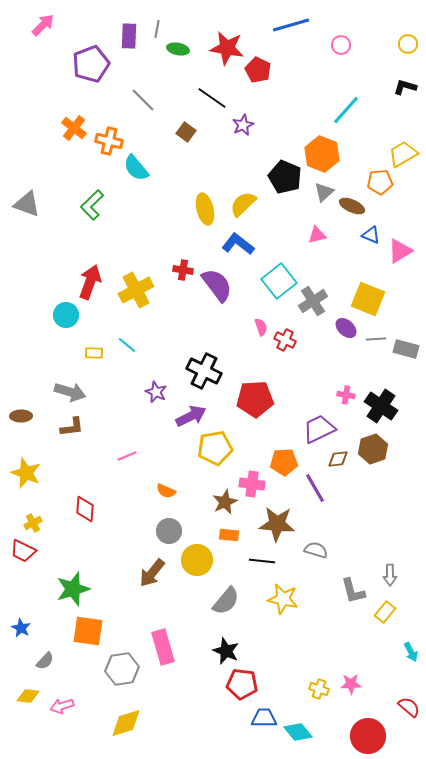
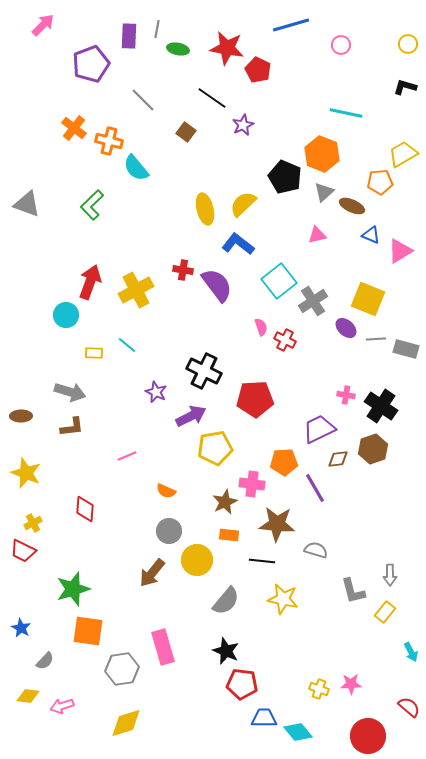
cyan line at (346, 110): moved 3 px down; rotated 60 degrees clockwise
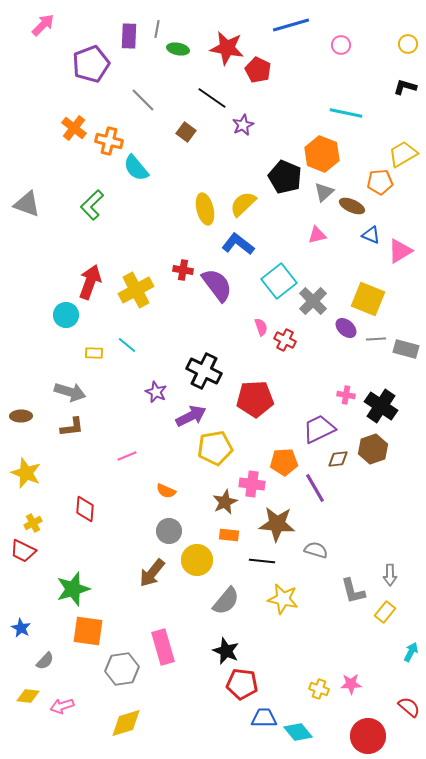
gray cross at (313, 301): rotated 12 degrees counterclockwise
cyan arrow at (411, 652): rotated 126 degrees counterclockwise
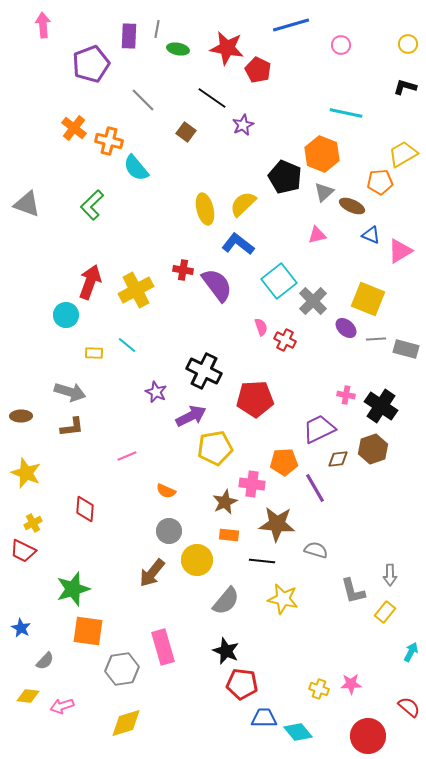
pink arrow at (43, 25): rotated 50 degrees counterclockwise
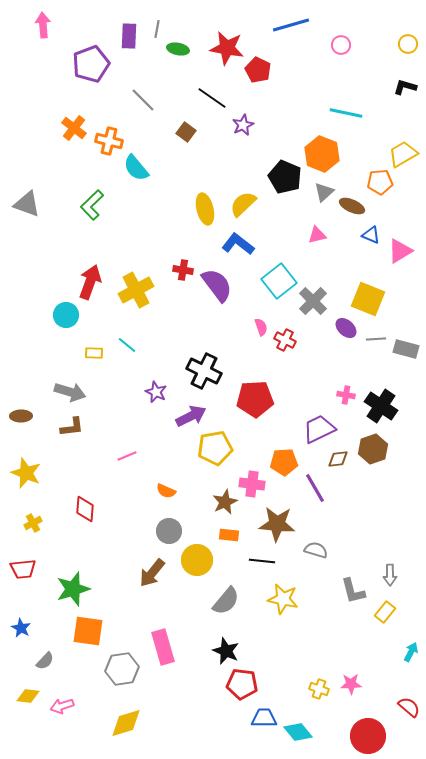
red trapezoid at (23, 551): moved 18 px down; rotated 32 degrees counterclockwise
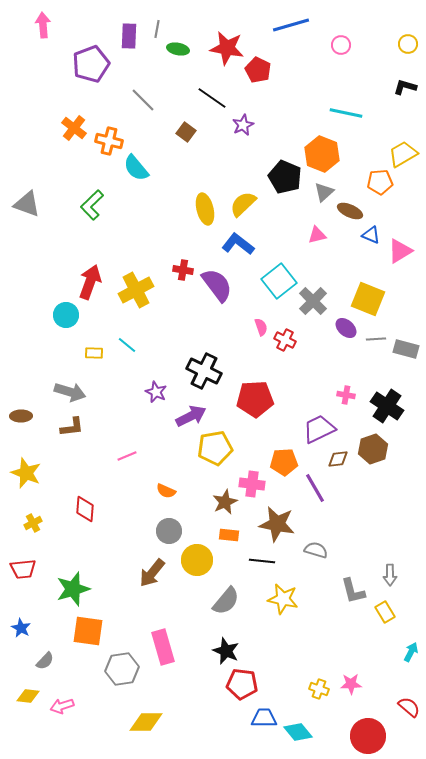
brown ellipse at (352, 206): moved 2 px left, 5 px down
black cross at (381, 406): moved 6 px right
brown star at (277, 524): rotated 6 degrees clockwise
yellow rectangle at (385, 612): rotated 70 degrees counterclockwise
yellow diamond at (126, 723): moved 20 px right, 1 px up; rotated 16 degrees clockwise
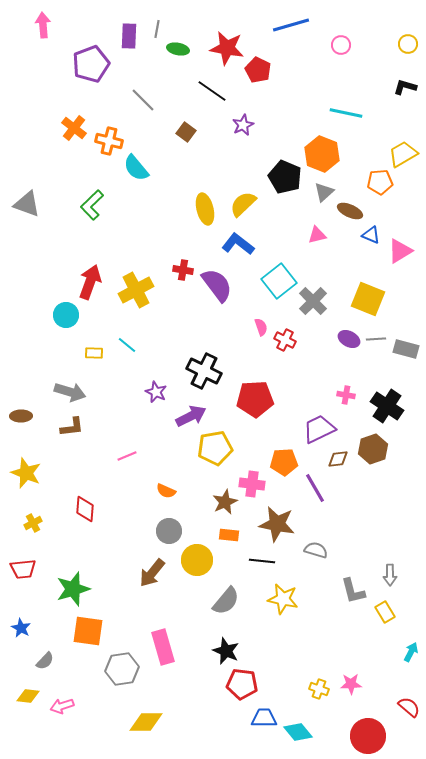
black line at (212, 98): moved 7 px up
purple ellipse at (346, 328): moved 3 px right, 11 px down; rotated 15 degrees counterclockwise
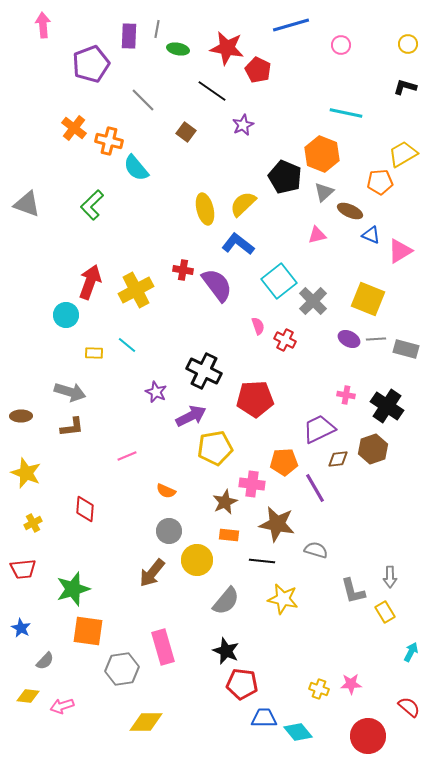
pink semicircle at (261, 327): moved 3 px left, 1 px up
gray arrow at (390, 575): moved 2 px down
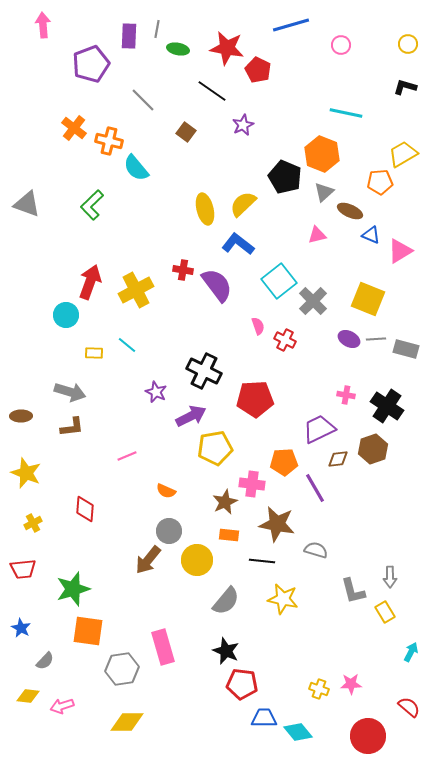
brown arrow at (152, 573): moved 4 px left, 13 px up
yellow diamond at (146, 722): moved 19 px left
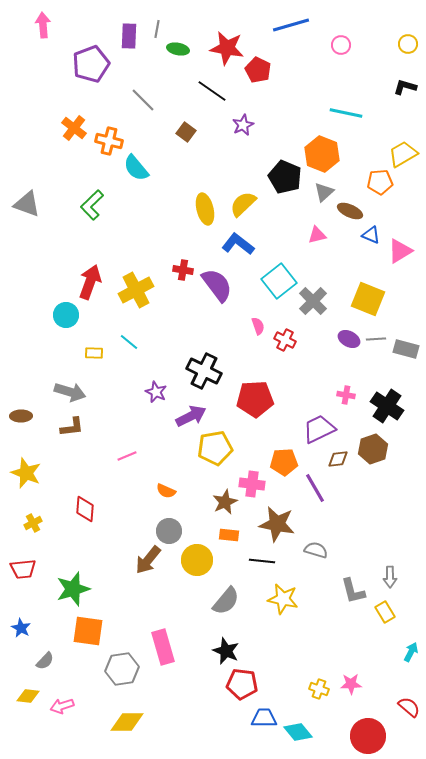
cyan line at (127, 345): moved 2 px right, 3 px up
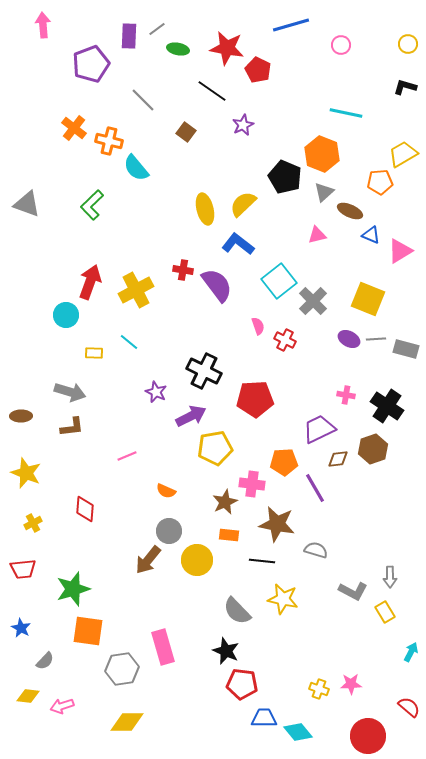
gray line at (157, 29): rotated 42 degrees clockwise
gray L-shape at (353, 591): rotated 48 degrees counterclockwise
gray semicircle at (226, 601): moved 11 px right, 10 px down; rotated 96 degrees clockwise
